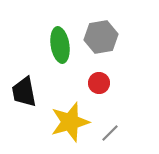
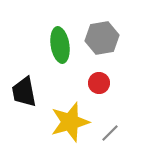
gray hexagon: moved 1 px right, 1 px down
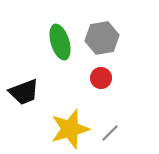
green ellipse: moved 3 px up; rotated 8 degrees counterclockwise
red circle: moved 2 px right, 5 px up
black trapezoid: rotated 100 degrees counterclockwise
yellow star: moved 7 px down
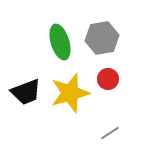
red circle: moved 7 px right, 1 px down
black trapezoid: moved 2 px right
yellow star: moved 36 px up
gray line: rotated 12 degrees clockwise
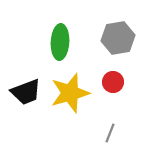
gray hexagon: moved 16 px right
green ellipse: rotated 20 degrees clockwise
red circle: moved 5 px right, 3 px down
gray line: rotated 36 degrees counterclockwise
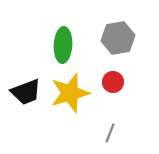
green ellipse: moved 3 px right, 3 px down
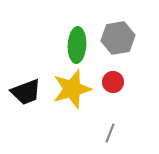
green ellipse: moved 14 px right
yellow star: moved 2 px right, 4 px up
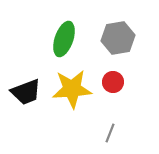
green ellipse: moved 13 px left, 6 px up; rotated 16 degrees clockwise
yellow star: rotated 12 degrees clockwise
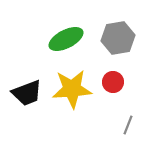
green ellipse: moved 2 px right; rotated 44 degrees clockwise
black trapezoid: moved 1 px right, 1 px down
gray line: moved 18 px right, 8 px up
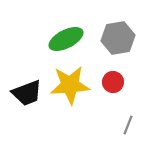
yellow star: moved 2 px left, 4 px up
